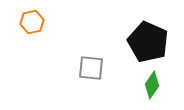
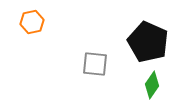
gray square: moved 4 px right, 4 px up
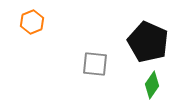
orange hexagon: rotated 10 degrees counterclockwise
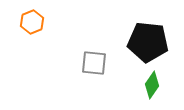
black pentagon: rotated 18 degrees counterclockwise
gray square: moved 1 px left, 1 px up
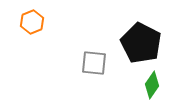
black pentagon: moved 7 px left, 1 px down; rotated 21 degrees clockwise
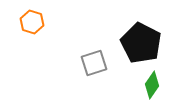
orange hexagon: rotated 20 degrees counterclockwise
gray square: rotated 24 degrees counterclockwise
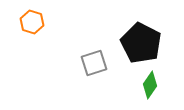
green diamond: moved 2 px left
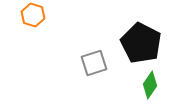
orange hexagon: moved 1 px right, 7 px up
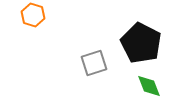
green diamond: moved 1 px left, 1 px down; rotated 56 degrees counterclockwise
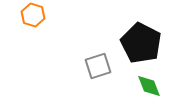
gray square: moved 4 px right, 3 px down
